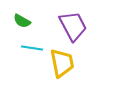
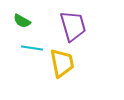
purple trapezoid: rotated 12 degrees clockwise
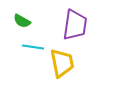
purple trapezoid: moved 2 px right, 1 px up; rotated 24 degrees clockwise
cyan line: moved 1 px right, 1 px up
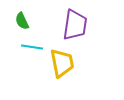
green semicircle: rotated 36 degrees clockwise
cyan line: moved 1 px left
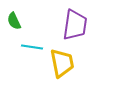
green semicircle: moved 8 px left
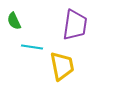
yellow trapezoid: moved 3 px down
